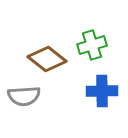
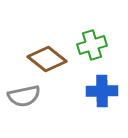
gray semicircle: rotated 8 degrees counterclockwise
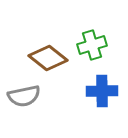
brown diamond: moved 1 px right, 1 px up
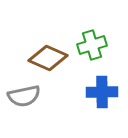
brown diamond: rotated 15 degrees counterclockwise
blue cross: moved 1 px down
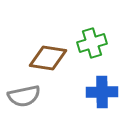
green cross: moved 2 px up
brown diamond: rotated 15 degrees counterclockwise
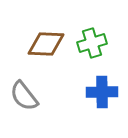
brown diamond: moved 2 px left, 14 px up; rotated 6 degrees counterclockwise
gray semicircle: rotated 64 degrees clockwise
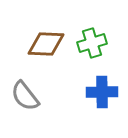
gray semicircle: moved 1 px right
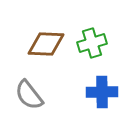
gray semicircle: moved 4 px right, 1 px up
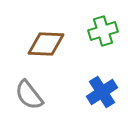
green cross: moved 11 px right, 12 px up
blue cross: rotated 32 degrees counterclockwise
